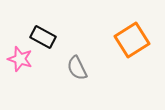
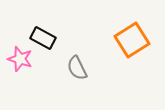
black rectangle: moved 1 px down
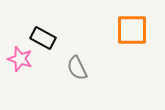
orange square: moved 10 px up; rotated 32 degrees clockwise
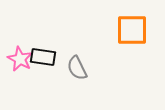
black rectangle: moved 19 px down; rotated 20 degrees counterclockwise
pink star: rotated 10 degrees clockwise
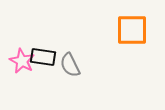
pink star: moved 2 px right, 2 px down
gray semicircle: moved 7 px left, 3 px up
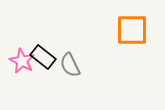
black rectangle: rotated 30 degrees clockwise
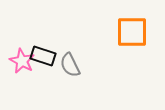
orange square: moved 2 px down
black rectangle: moved 1 px up; rotated 20 degrees counterclockwise
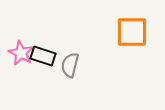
pink star: moved 1 px left, 8 px up
gray semicircle: rotated 40 degrees clockwise
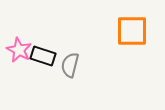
orange square: moved 1 px up
pink star: moved 2 px left, 3 px up
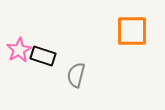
pink star: rotated 15 degrees clockwise
gray semicircle: moved 6 px right, 10 px down
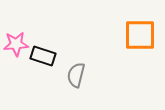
orange square: moved 8 px right, 4 px down
pink star: moved 3 px left, 6 px up; rotated 25 degrees clockwise
